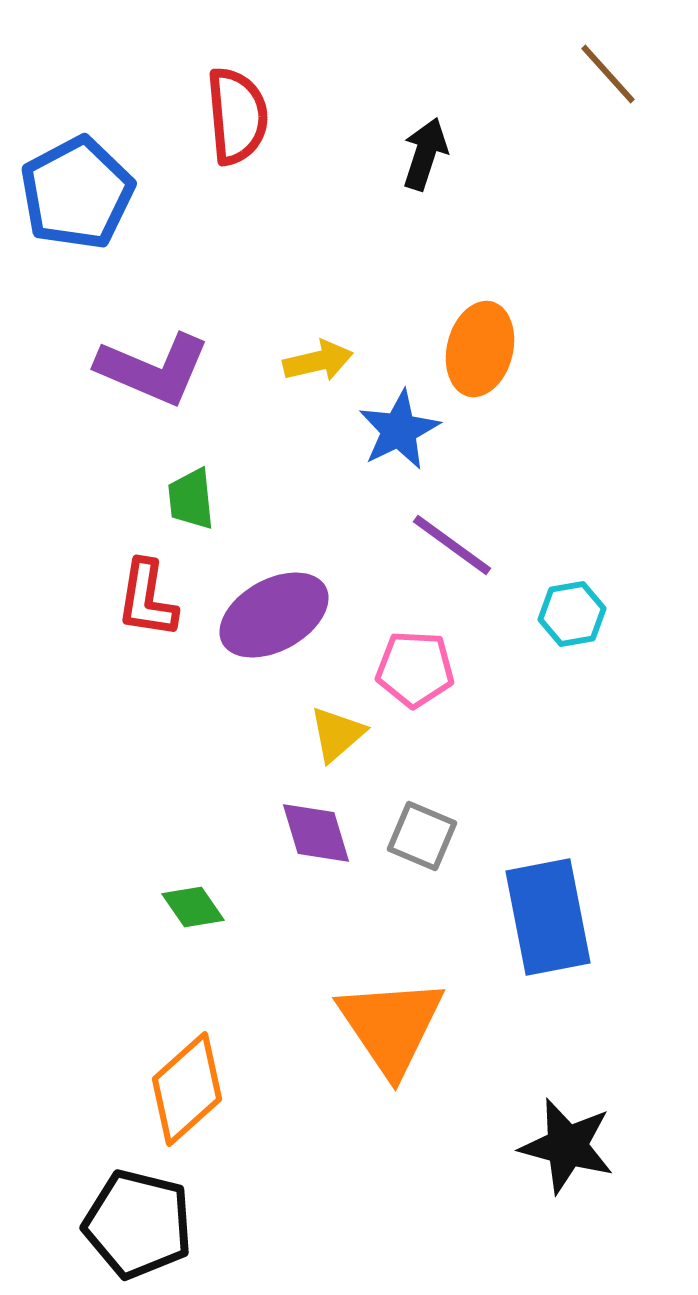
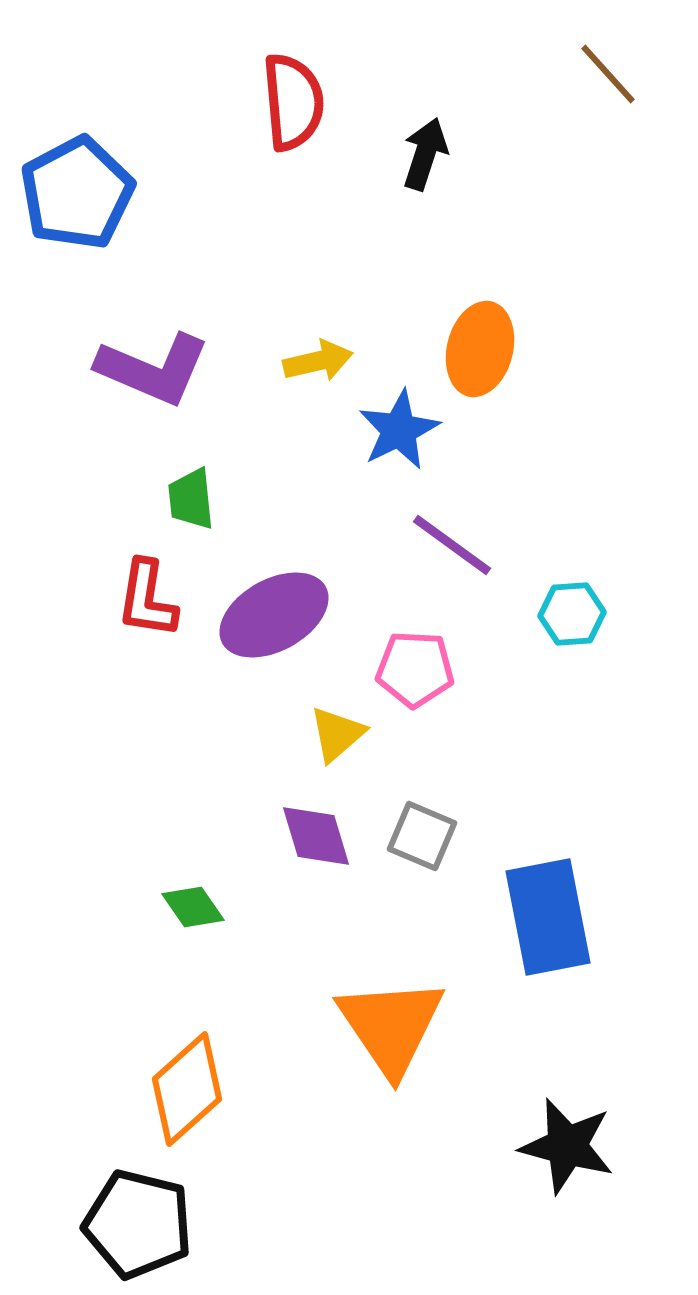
red semicircle: moved 56 px right, 14 px up
cyan hexagon: rotated 6 degrees clockwise
purple diamond: moved 3 px down
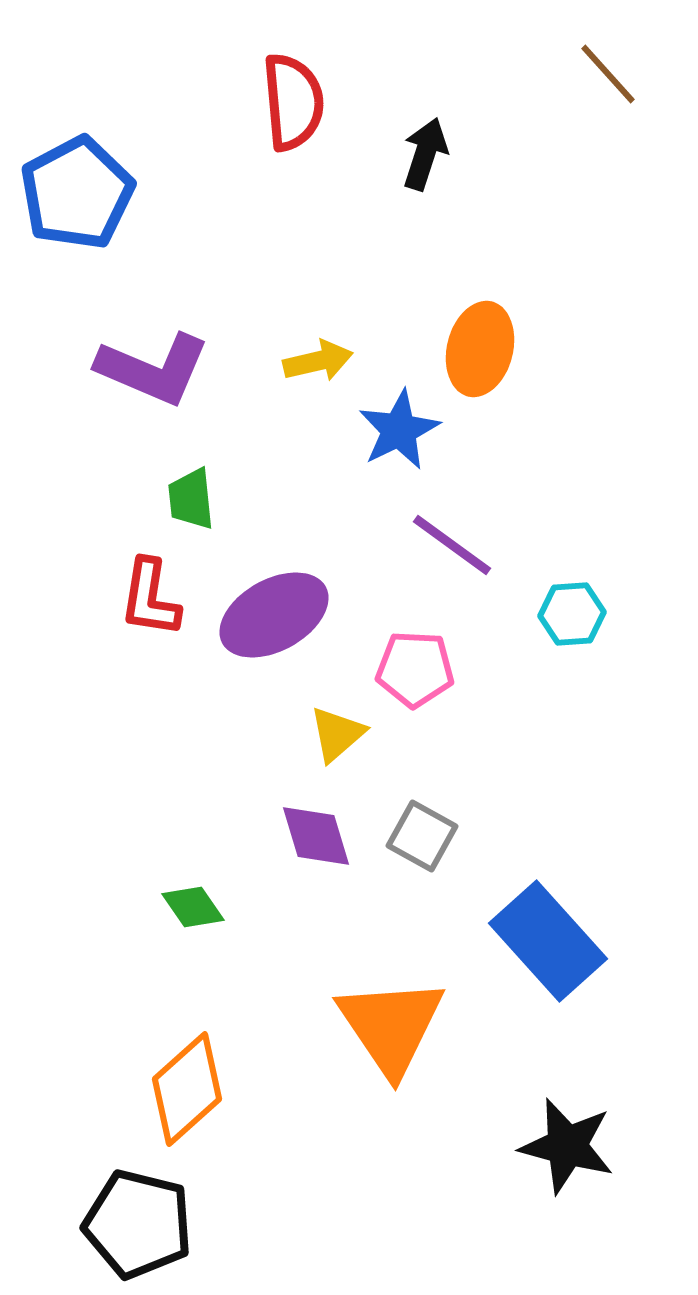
red L-shape: moved 3 px right, 1 px up
gray square: rotated 6 degrees clockwise
blue rectangle: moved 24 px down; rotated 31 degrees counterclockwise
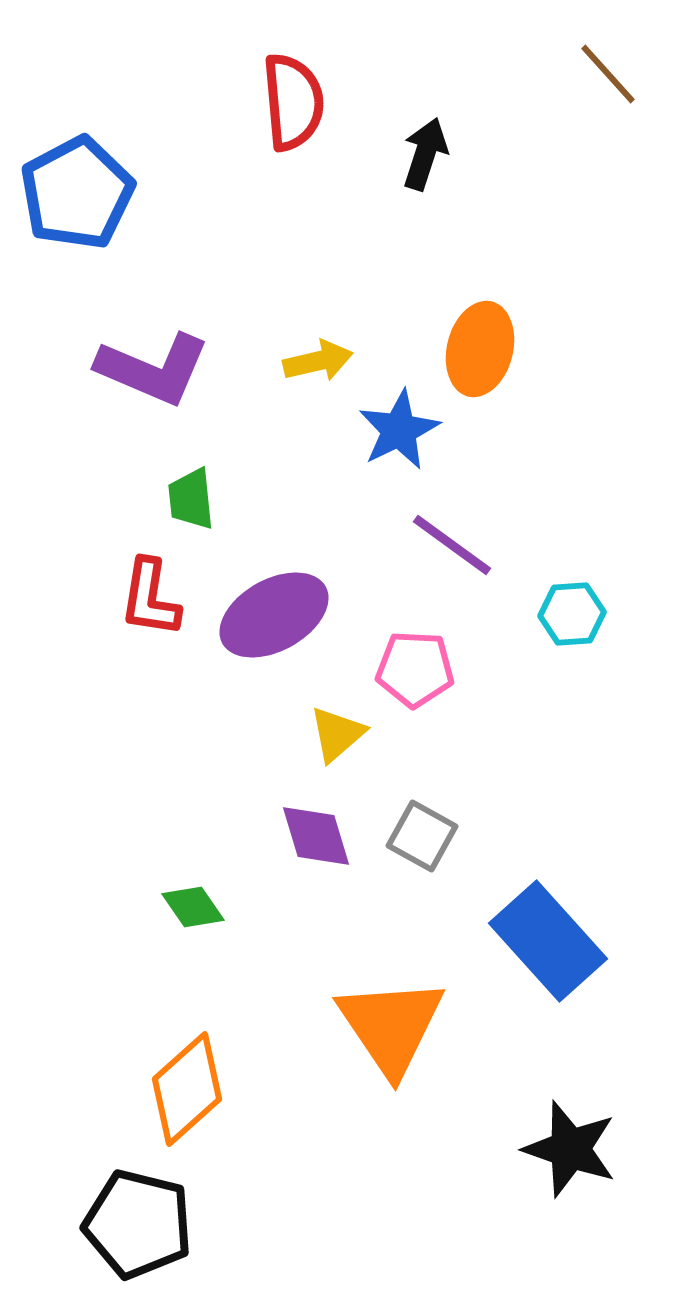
black star: moved 3 px right, 3 px down; rotated 4 degrees clockwise
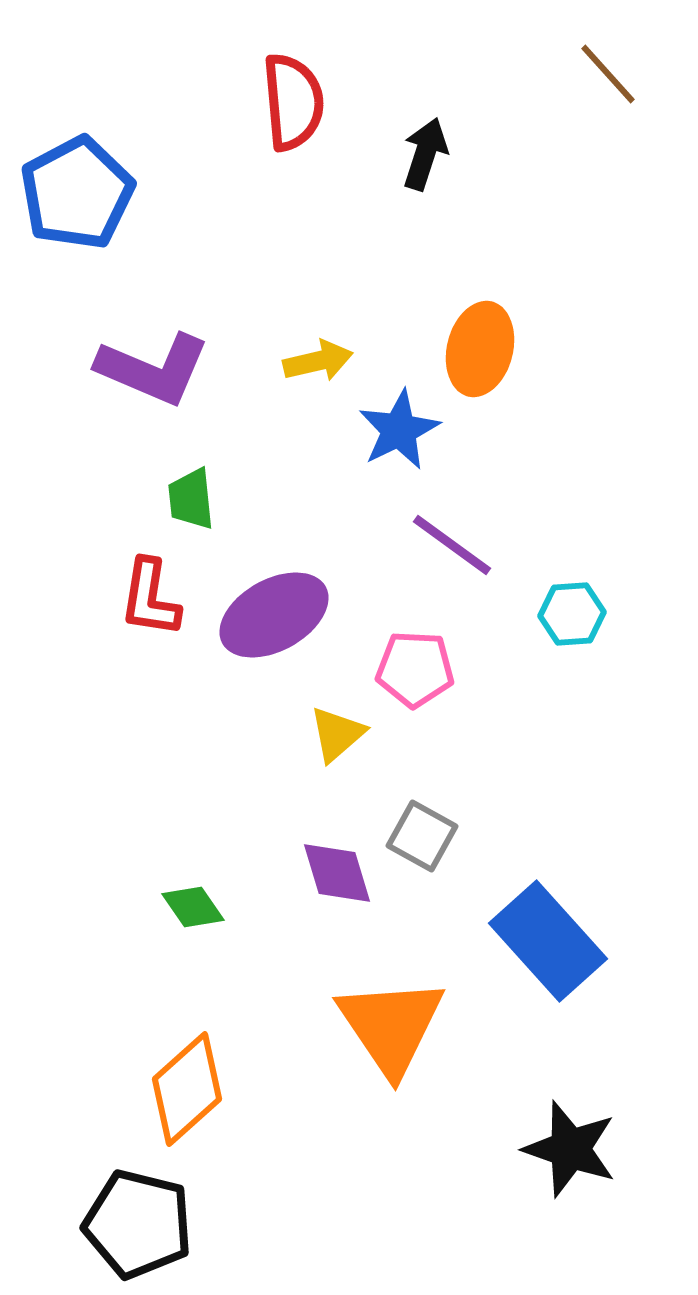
purple diamond: moved 21 px right, 37 px down
